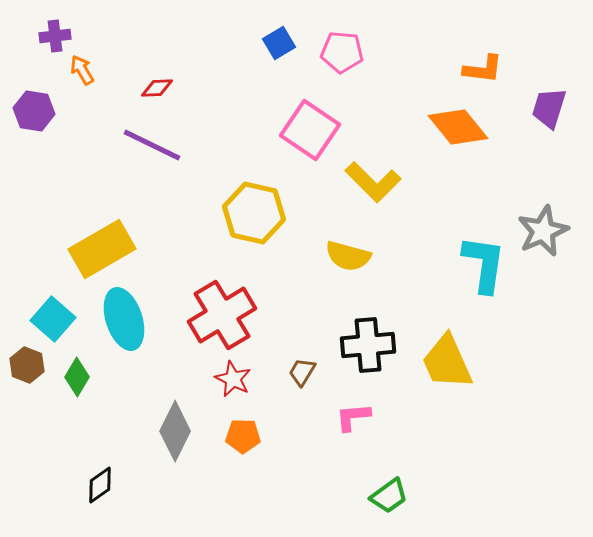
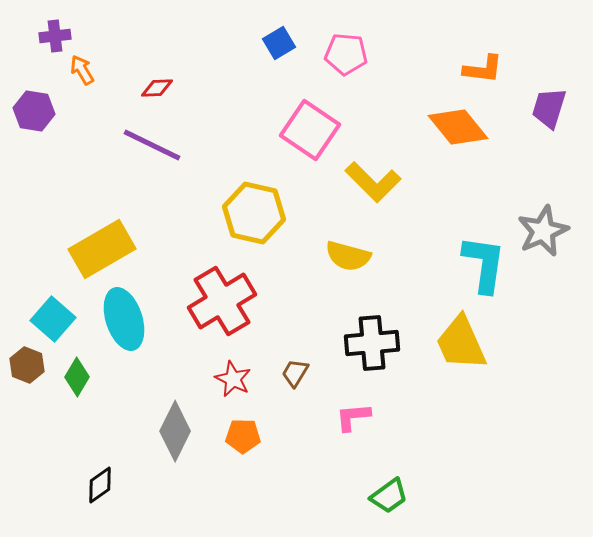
pink pentagon: moved 4 px right, 2 px down
red cross: moved 14 px up
black cross: moved 4 px right, 2 px up
yellow trapezoid: moved 14 px right, 19 px up
brown trapezoid: moved 7 px left, 1 px down
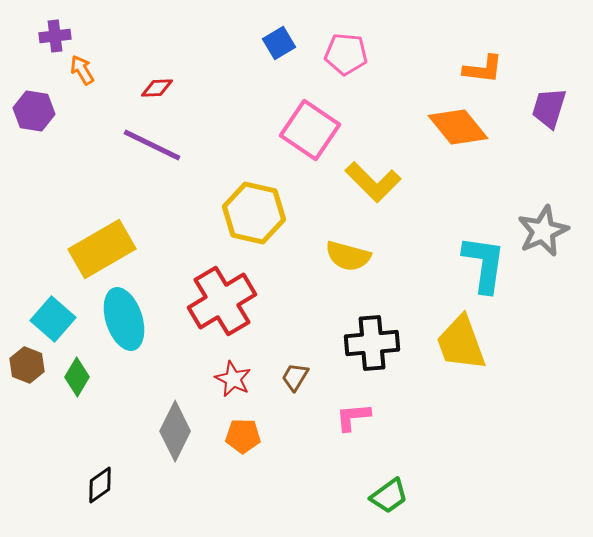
yellow trapezoid: rotated 4 degrees clockwise
brown trapezoid: moved 4 px down
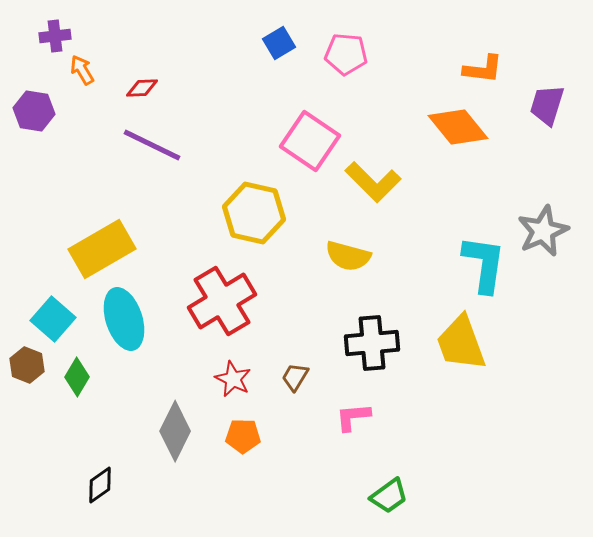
red diamond: moved 15 px left
purple trapezoid: moved 2 px left, 3 px up
pink square: moved 11 px down
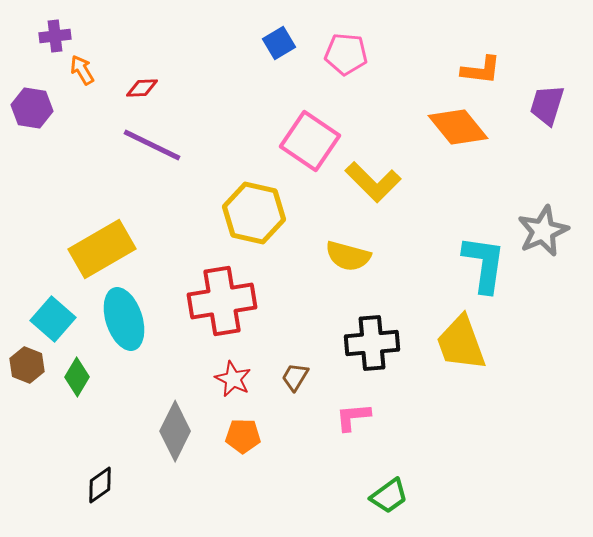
orange L-shape: moved 2 px left, 1 px down
purple hexagon: moved 2 px left, 3 px up
red cross: rotated 22 degrees clockwise
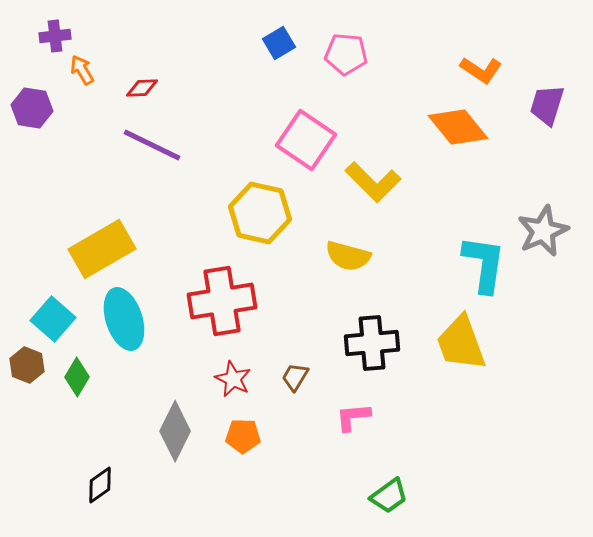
orange L-shape: rotated 27 degrees clockwise
pink square: moved 4 px left, 1 px up
yellow hexagon: moved 6 px right
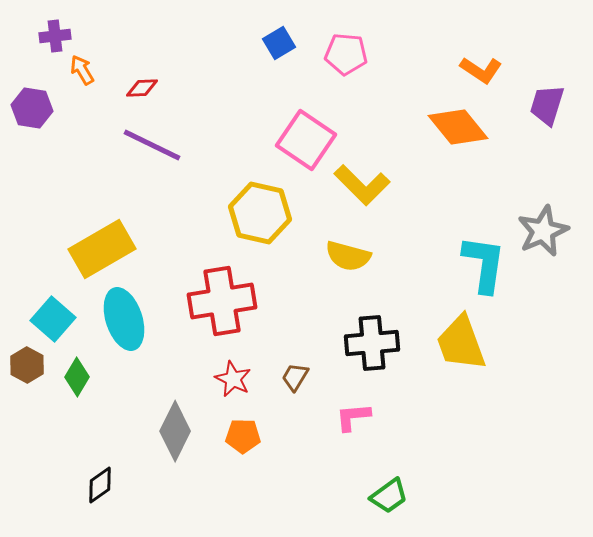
yellow L-shape: moved 11 px left, 3 px down
brown hexagon: rotated 8 degrees clockwise
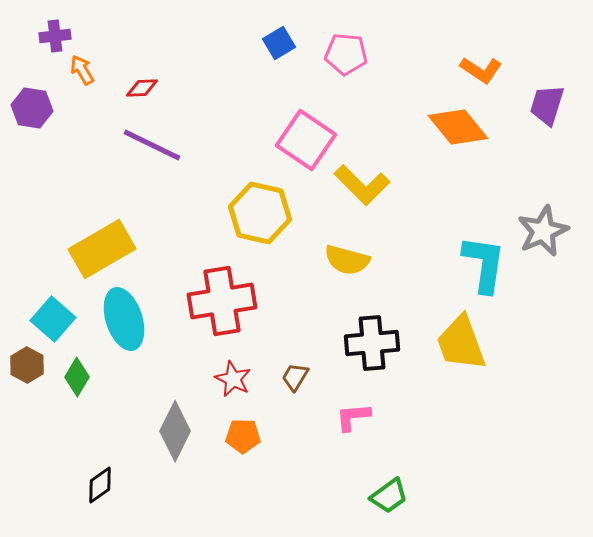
yellow semicircle: moved 1 px left, 4 px down
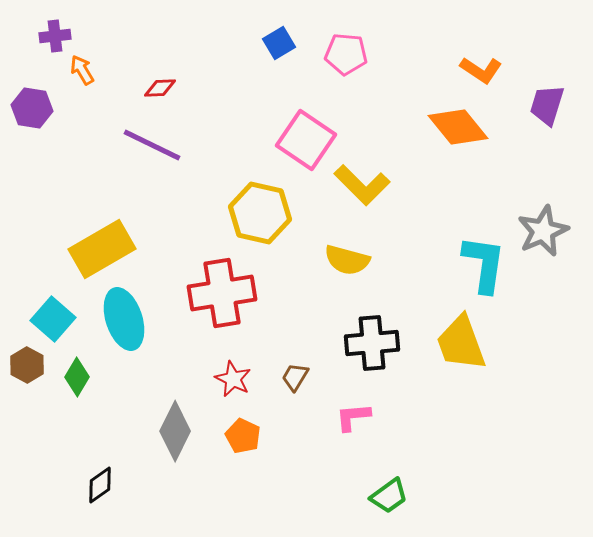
red diamond: moved 18 px right
red cross: moved 8 px up
orange pentagon: rotated 24 degrees clockwise
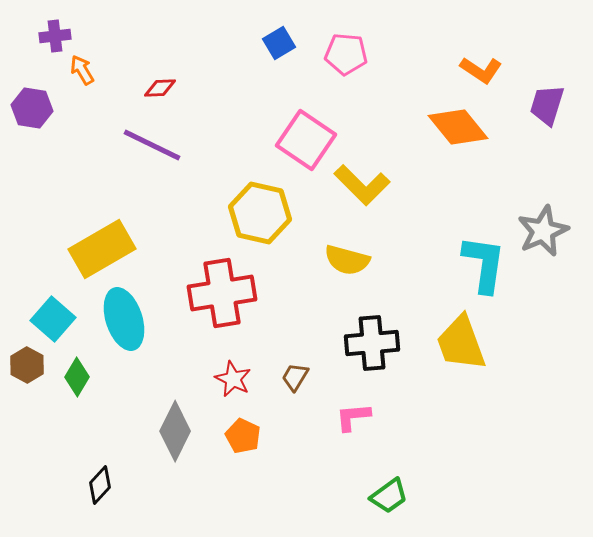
black diamond: rotated 12 degrees counterclockwise
